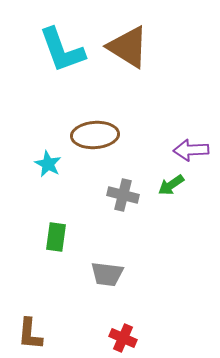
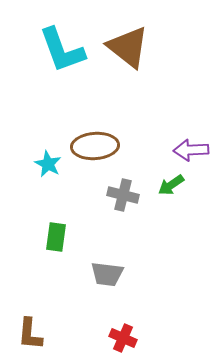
brown triangle: rotated 6 degrees clockwise
brown ellipse: moved 11 px down
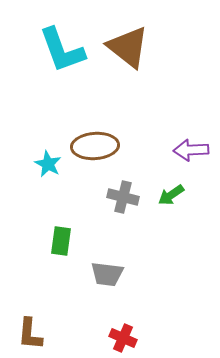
green arrow: moved 10 px down
gray cross: moved 2 px down
green rectangle: moved 5 px right, 4 px down
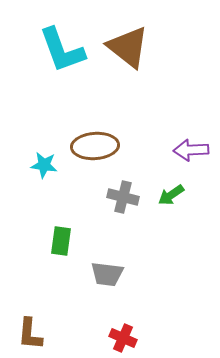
cyan star: moved 4 px left, 1 px down; rotated 20 degrees counterclockwise
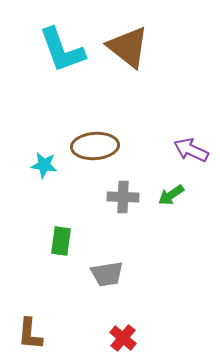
purple arrow: rotated 28 degrees clockwise
gray cross: rotated 12 degrees counterclockwise
gray trapezoid: rotated 16 degrees counterclockwise
red cross: rotated 16 degrees clockwise
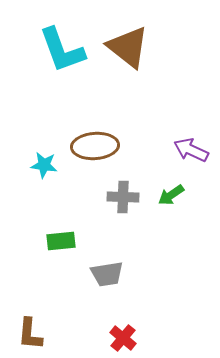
green rectangle: rotated 76 degrees clockwise
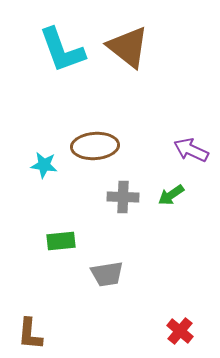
red cross: moved 57 px right, 7 px up
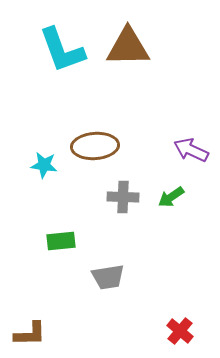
brown triangle: rotated 39 degrees counterclockwise
green arrow: moved 2 px down
gray trapezoid: moved 1 px right, 3 px down
brown L-shape: rotated 96 degrees counterclockwise
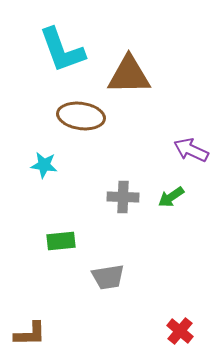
brown triangle: moved 1 px right, 28 px down
brown ellipse: moved 14 px left, 30 px up; rotated 12 degrees clockwise
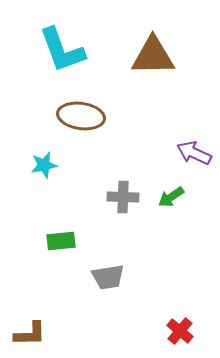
brown triangle: moved 24 px right, 19 px up
purple arrow: moved 3 px right, 3 px down
cyan star: rotated 20 degrees counterclockwise
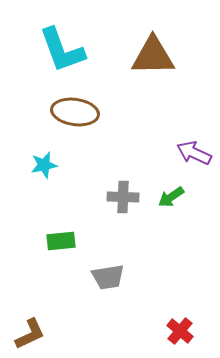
brown ellipse: moved 6 px left, 4 px up
brown L-shape: rotated 24 degrees counterclockwise
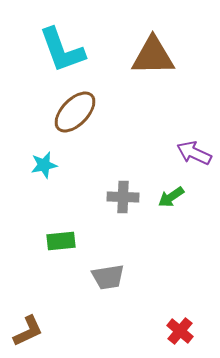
brown ellipse: rotated 54 degrees counterclockwise
brown L-shape: moved 2 px left, 3 px up
